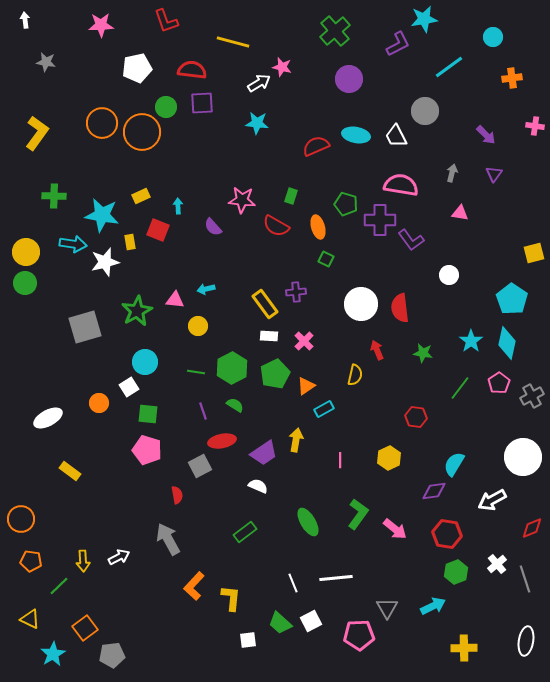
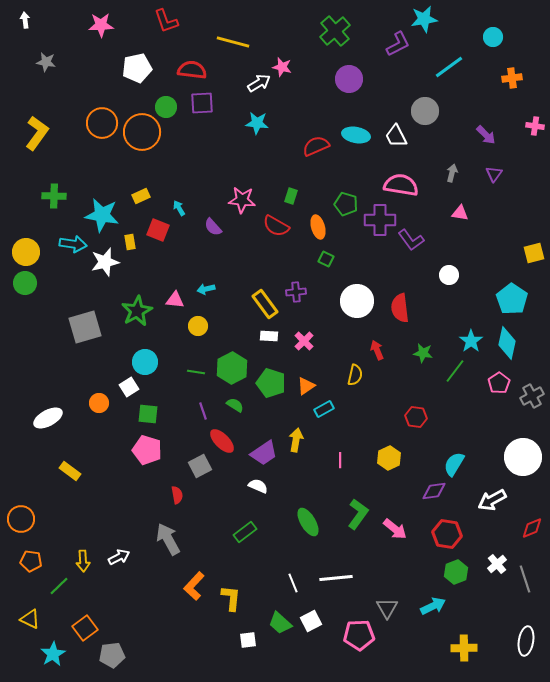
cyan arrow at (178, 206): moved 1 px right, 2 px down; rotated 28 degrees counterclockwise
white circle at (361, 304): moved 4 px left, 3 px up
green pentagon at (275, 374): moved 4 px left, 9 px down; rotated 28 degrees counterclockwise
green line at (460, 388): moved 5 px left, 17 px up
red ellipse at (222, 441): rotated 56 degrees clockwise
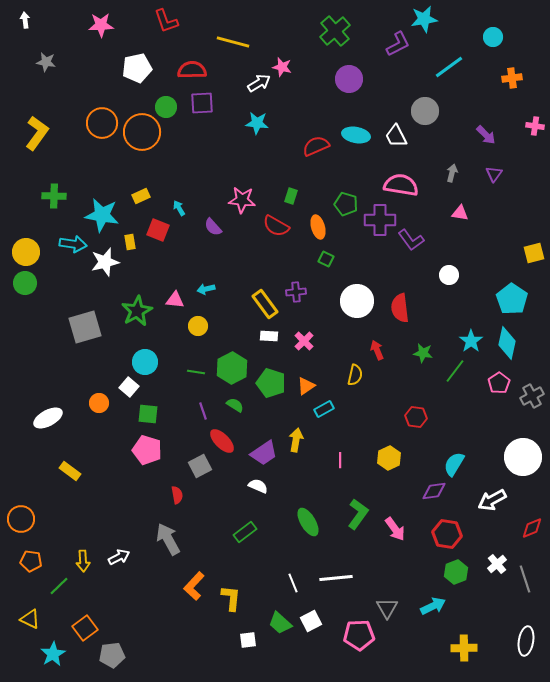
red semicircle at (192, 70): rotated 8 degrees counterclockwise
white square at (129, 387): rotated 18 degrees counterclockwise
pink arrow at (395, 529): rotated 15 degrees clockwise
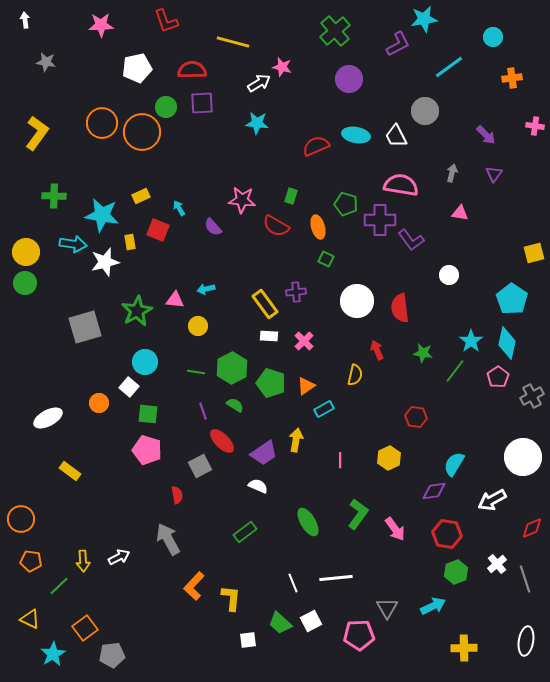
pink pentagon at (499, 383): moved 1 px left, 6 px up
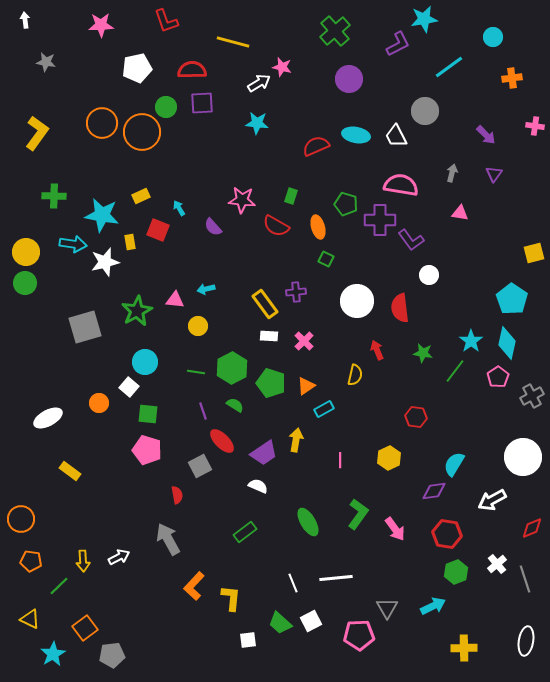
white circle at (449, 275): moved 20 px left
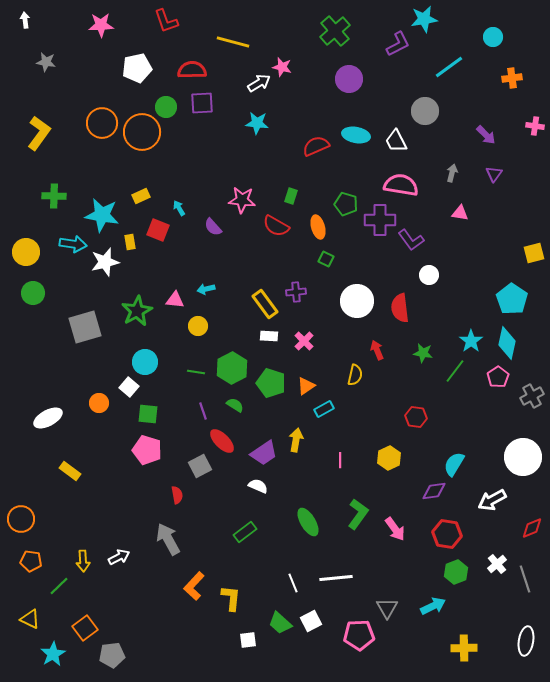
yellow L-shape at (37, 133): moved 2 px right
white trapezoid at (396, 136): moved 5 px down
green circle at (25, 283): moved 8 px right, 10 px down
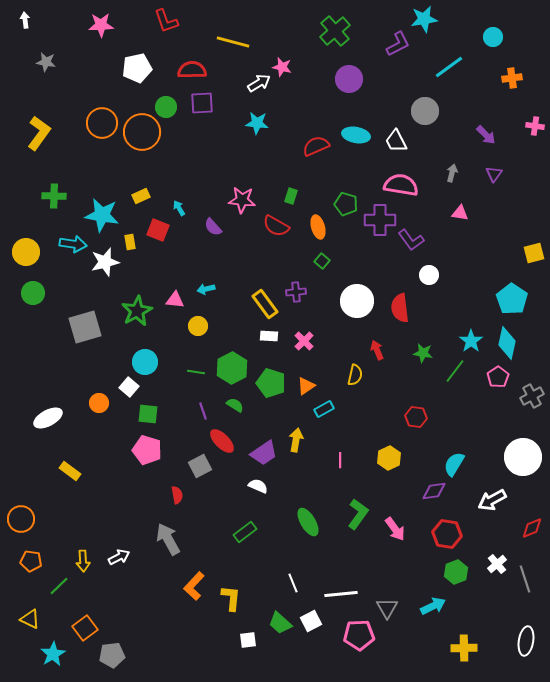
green square at (326, 259): moved 4 px left, 2 px down; rotated 14 degrees clockwise
white line at (336, 578): moved 5 px right, 16 px down
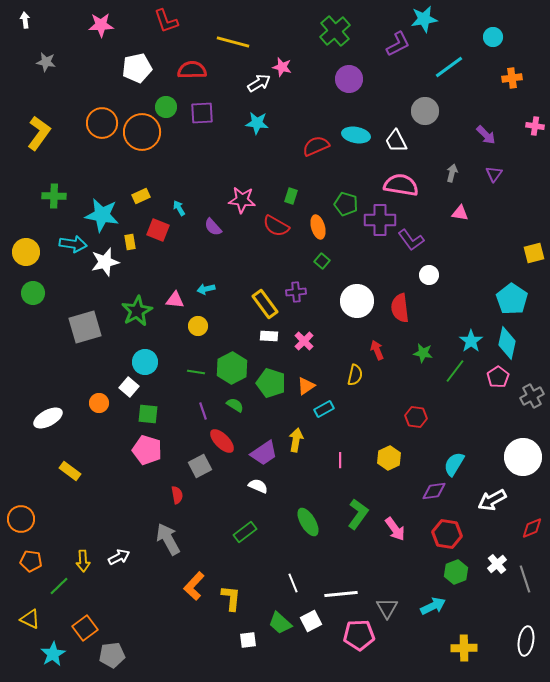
purple square at (202, 103): moved 10 px down
